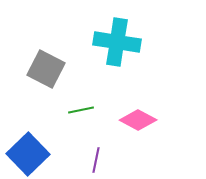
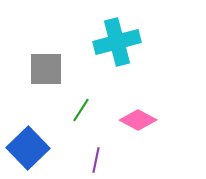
cyan cross: rotated 24 degrees counterclockwise
gray square: rotated 27 degrees counterclockwise
green line: rotated 45 degrees counterclockwise
blue square: moved 6 px up
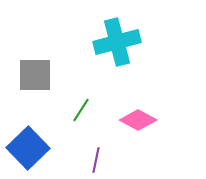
gray square: moved 11 px left, 6 px down
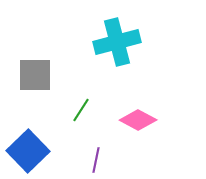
blue square: moved 3 px down
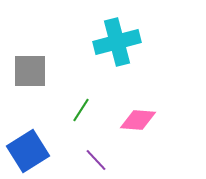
gray square: moved 5 px left, 4 px up
pink diamond: rotated 24 degrees counterclockwise
blue square: rotated 12 degrees clockwise
purple line: rotated 55 degrees counterclockwise
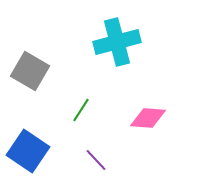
gray square: rotated 30 degrees clockwise
pink diamond: moved 10 px right, 2 px up
blue square: rotated 24 degrees counterclockwise
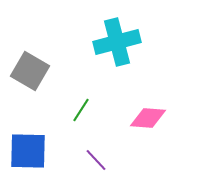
blue square: rotated 33 degrees counterclockwise
